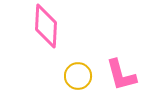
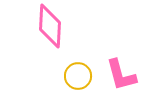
pink diamond: moved 4 px right
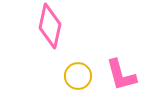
pink diamond: rotated 9 degrees clockwise
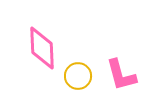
pink diamond: moved 8 px left, 22 px down; rotated 15 degrees counterclockwise
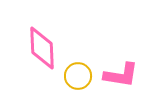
pink L-shape: rotated 66 degrees counterclockwise
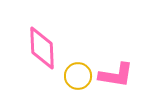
pink L-shape: moved 5 px left
